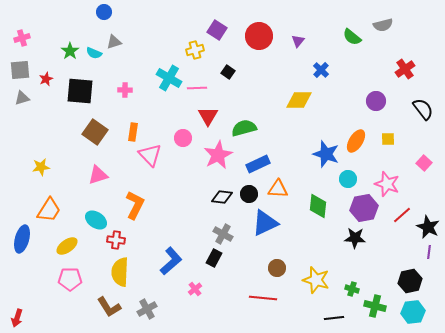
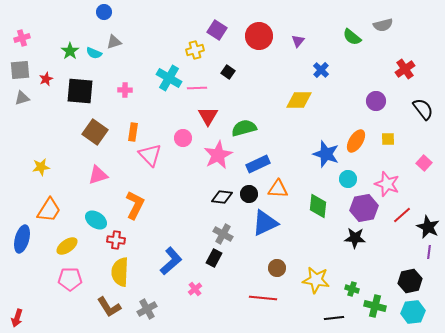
yellow star at (316, 280): rotated 8 degrees counterclockwise
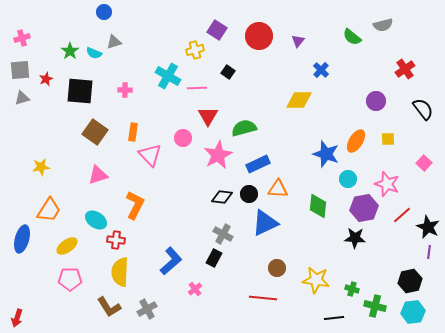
cyan cross at (169, 78): moved 1 px left, 2 px up
